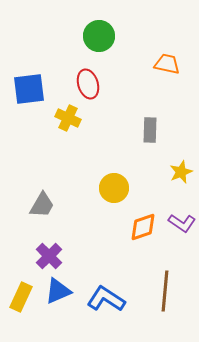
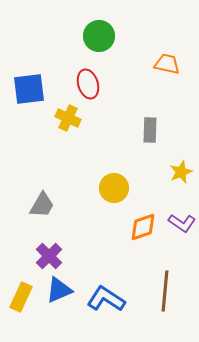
blue triangle: moved 1 px right, 1 px up
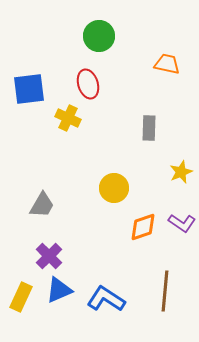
gray rectangle: moved 1 px left, 2 px up
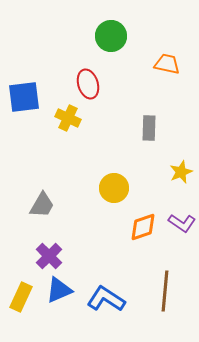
green circle: moved 12 px right
blue square: moved 5 px left, 8 px down
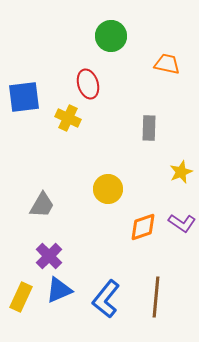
yellow circle: moved 6 px left, 1 px down
brown line: moved 9 px left, 6 px down
blue L-shape: rotated 84 degrees counterclockwise
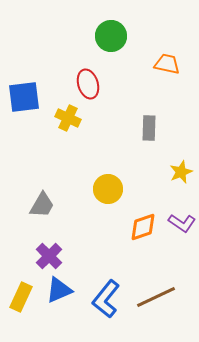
brown line: rotated 60 degrees clockwise
